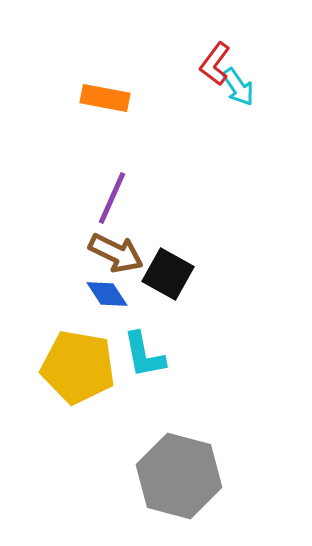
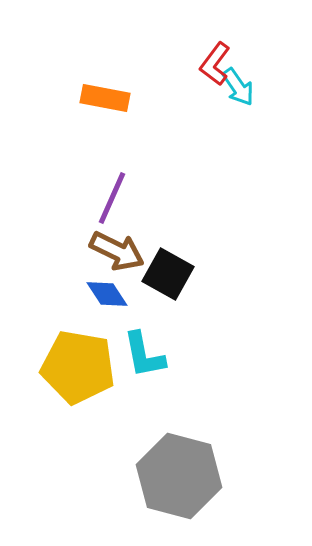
brown arrow: moved 1 px right, 2 px up
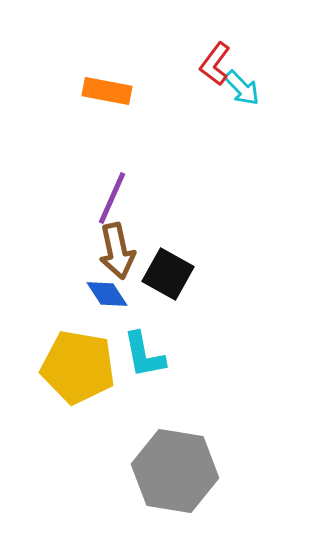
cyan arrow: moved 4 px right, 1 px down; rotated 9 degrees counterclockwise
orange rectangle: moved 2 px right, 7 px up
brown arrow: rotated 52 degrees clockwise
gray hexagon: moved 4 px left, 5 px up; rotated 6 degrees counterclockwise
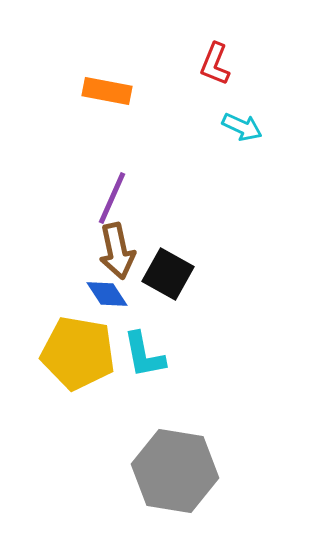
red L-shape: rotated 15 degrees counterclockwise
cyan arrow: moved 39 px down; rotated 21 degrees counterclockwise
yellow pentagon: moved 14 px up
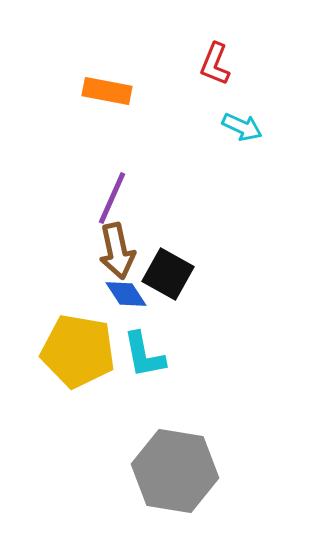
blue diamond: moved 19 px right
yellow pentagon: moved 2 px up
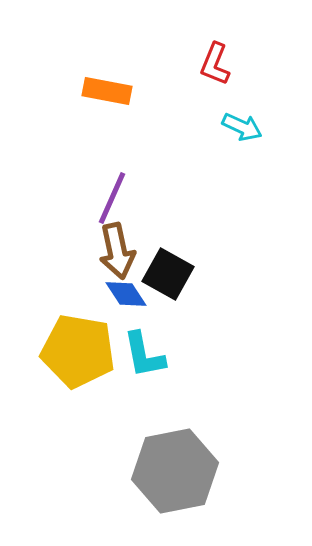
gray hexagon: rotated 20 degrees counterclockwise
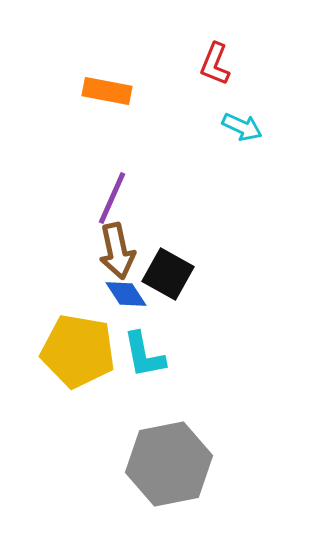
gray hexagon: moved 6 px left, 7 px up
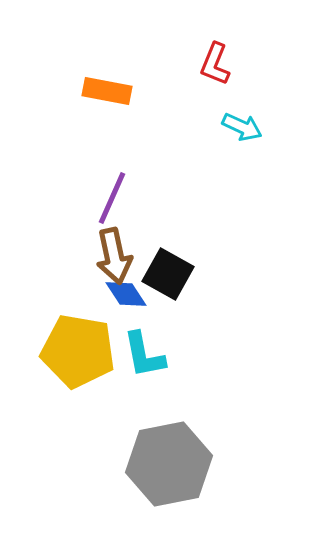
brown arrow: moved 3 px left, 5 px down
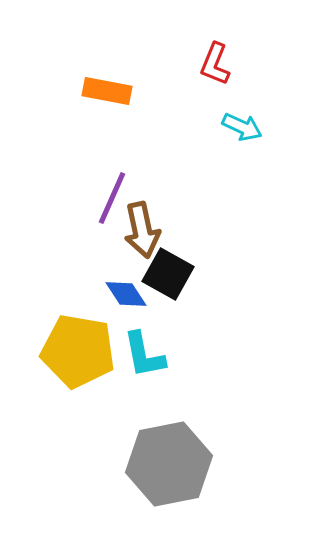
brown arrow: moved 28 px right, 26 px up
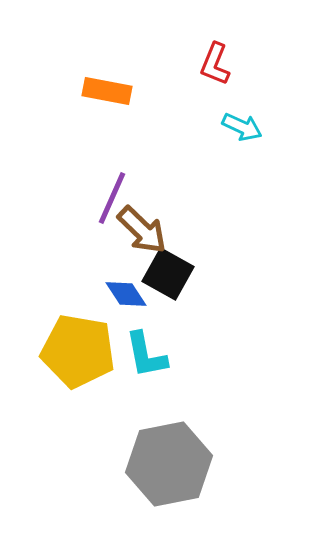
brown arrow: rotated 34 degrees counterclockwise
cyan L-shape: moved 2 px right
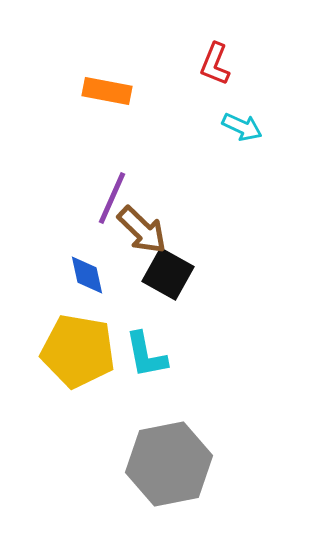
blue diamond: moved 39 px left, 19 px up; rotated 21 degrees clockwise
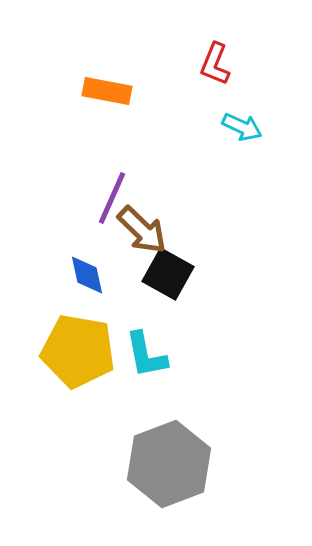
gray hexagon: rotated 10 degrees counterclockwise
